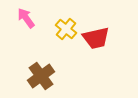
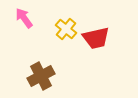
pink arrow: moved 2 px left
brown cross: rotated 8 degrees clockwise
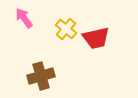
brown cross: rotated 12 degrees clockwise
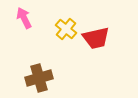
pink arrow: rotated 10 degrees clockwise
brown cross: moved 2 px left, 2 px down
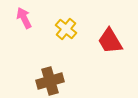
red trapezoid: moved 14 px right, 3 px down; rotated 72 degrees clockwise
brown cross: moved 11 px right, 3 px down
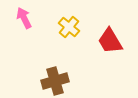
yellow cross: moved 3 px right, 2 px up
brown cross: moved 5 px right
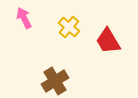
red trapezoid: moved 2 px left
brown cross: rotated 16 degrees counterclockwise
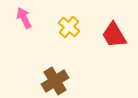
red trapezoid: moved 6 px right, 6 px up
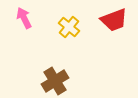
red trapezoid: moved 15 px up; rotated 80 degrees counterclockwise
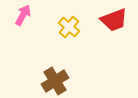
pink arrow: moved 1 px left, 3 px up; rotated 55 degrees clockwise
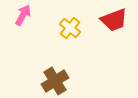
yellow cross: moved 1 px right, 1 px down
